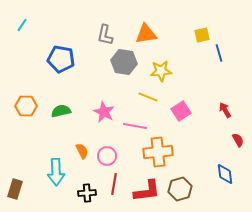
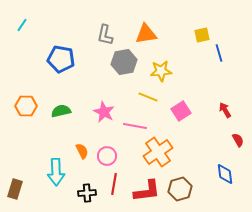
gray hexagon: rotated 20 degrees counterclockwise
orange cross: rotated 28 degrees counterclockwise
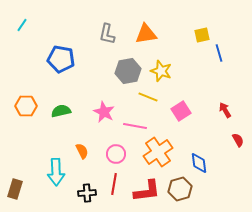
gray L-shape: moved 2 px right, 1 px up
gray hexagon: moved 4 px right, 9 px down
yellow star: rotated 25 degrees clockwise
pink circle: moved 9 px right, 2 px up
blue diamond: moved 26 px left, 11 px up
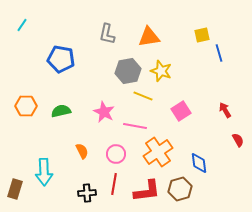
orange triangle: moved 3 px right, 3 px down
yellow line: moved 5 px left, 1 px up
cyan arrow: moved 12 px left
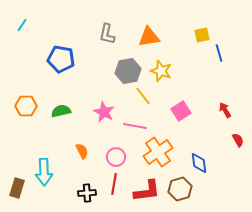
yellow line: rotated 30 degrees clockwise
pink circle: moved 3 px down
brown rectangle: moved 2 px right, 1 px up
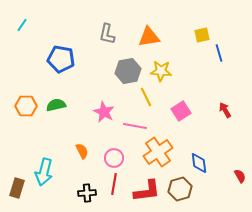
yellow star: rotated 15 degrees counterclockwise
yellow line: moved 3 px right, 1 px down; rotated 12 degrees clockwise
green semicircle: moved 5 px left, 6 px up
red semicircle: moved 2 px right, 36 px down
pink circle: moved 2 px left, 1 px down
cyan arrow: rotated 16 degrees clockwise
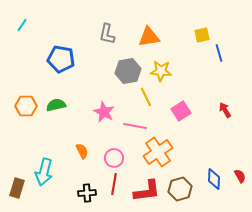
blue diamond: moved 15 px right, 16 px down; rotated 10 degrees clockwise
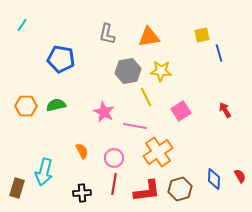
black cross: moved 5 px left
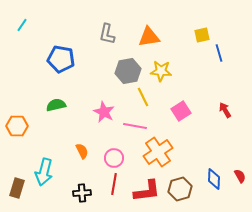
yellow line: moved 3 px left
orange hexagon: moved 9 px left, 20 px down
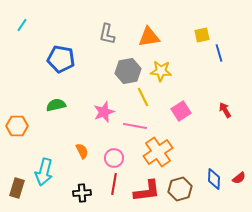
pink star: rotated 25 degrees clockwise
red semicircle: moved 1 px left, 2 px down; rotated 80 degrees clockwise
